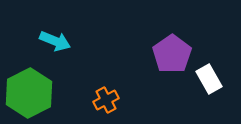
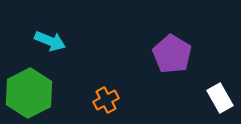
cyan arrow: moved 5 px left
purple pentagon: rotated 6 degrees counterclockwise
white rectangle: moved 11 px right, 19 px down
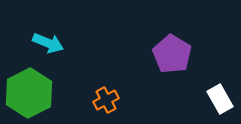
cyan arrow: moved 2 px left, 2 px down
white rectangle: moved 1 px down
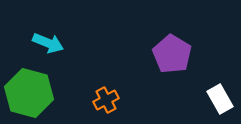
green hexagon: rotated 18 degrees counterclockwise
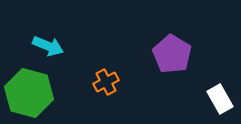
cyan arrow: moved 3 px down
orange cross: moved 18 px up
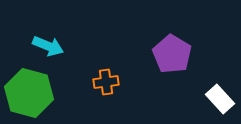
orange cross: rotated 20 degrees clockwise
white rectangle: rotated 12 degrees counterclockwise
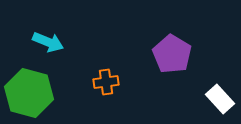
cyan arrow: moved 4 px up
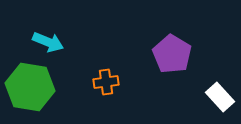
green hexagon: moved 1 px right, 6 px up; rotated 6 degrees counterclockwise
white rectangle: moved 2 px up
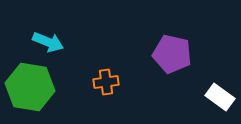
purple pentagon: rotated 18 degrees counterclockwise
white rectangle: rotated 12 degrees counterclockwise
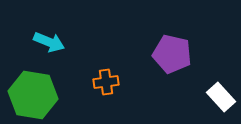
cyan arrow: moved 1 px right
green hexagon: moved 3 px right, 8 px down
white rectangle: moved 1 px right; rotated 12 degrees clockwise
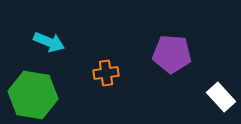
purple pentagon: rotated 9 degrees counterclockwise
orange cross: moved 9 px up
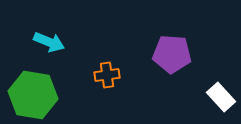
orange cross: moved 1 px right, 2 px down
